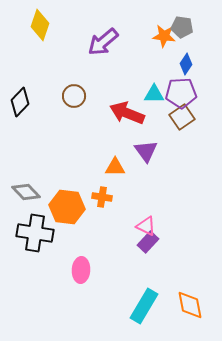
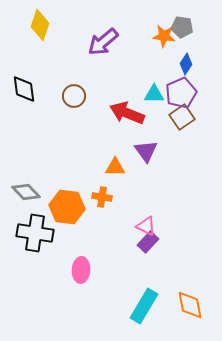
purple pentagon: rotated 20 degrees counterclockwise
black diamond: moved 4 px right, 13 px up; rotated 52 degrees counterclockwise
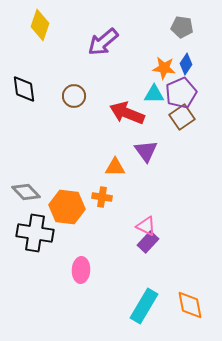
orange star: moved 32 px down
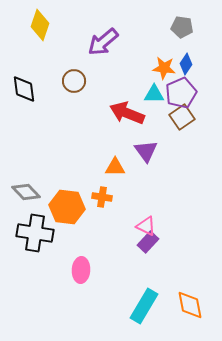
brown circle: moved 15 px up
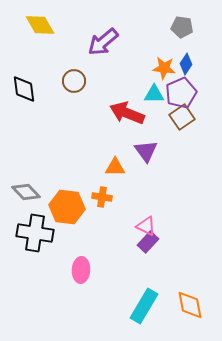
yellow diamond: rotated 48 degrees counterclockwise
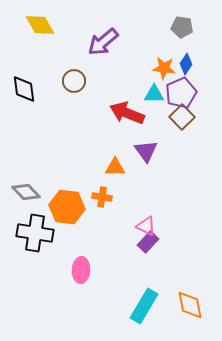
brown square: rotated 10 degrees counterclockwise
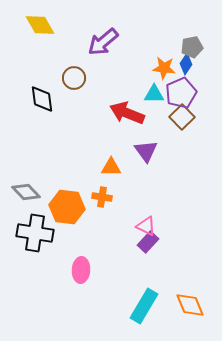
gray pentagon: moved 10 px right, 20 px down; rotated 20 degrees counterclockwise
brown circle: moved 3 px up
black diamond: moved 18 px right, 10 px down
orange triangle: moved 4 px left
orange diamond: rotated 12 degrees counterclockwise
